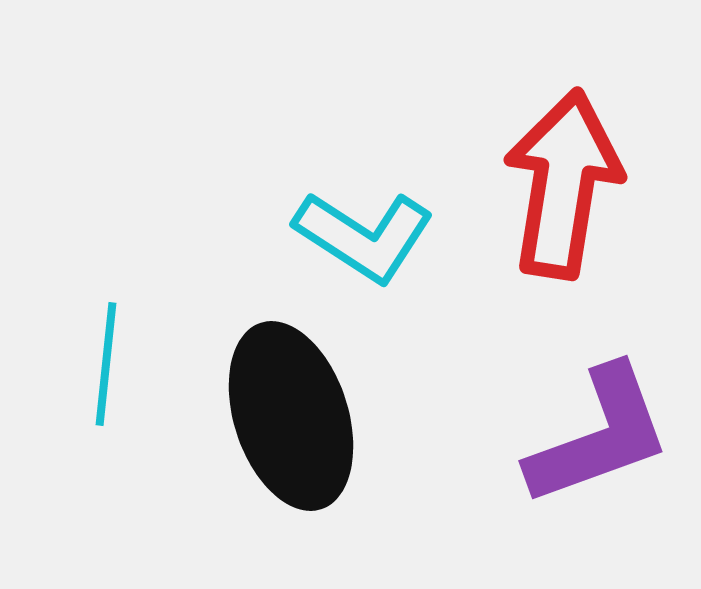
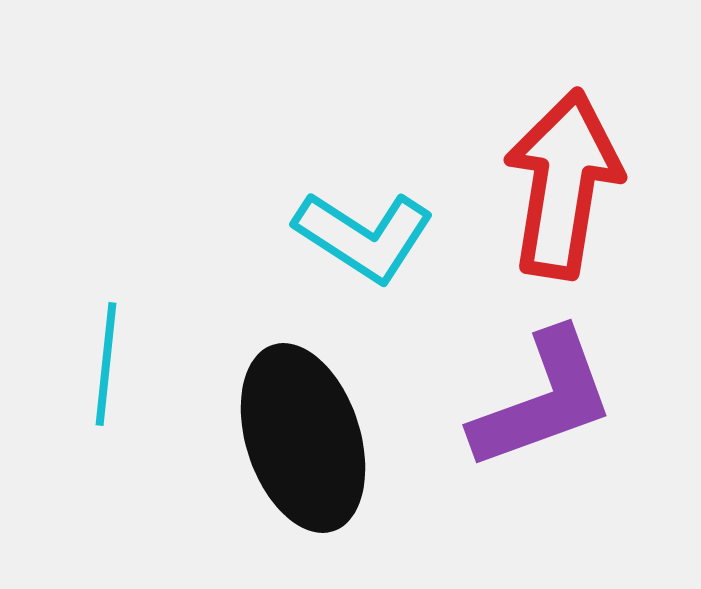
black ellipse: moved 12 px right, 22 px down
purple L-shape: moved 56 px left, 36 px up
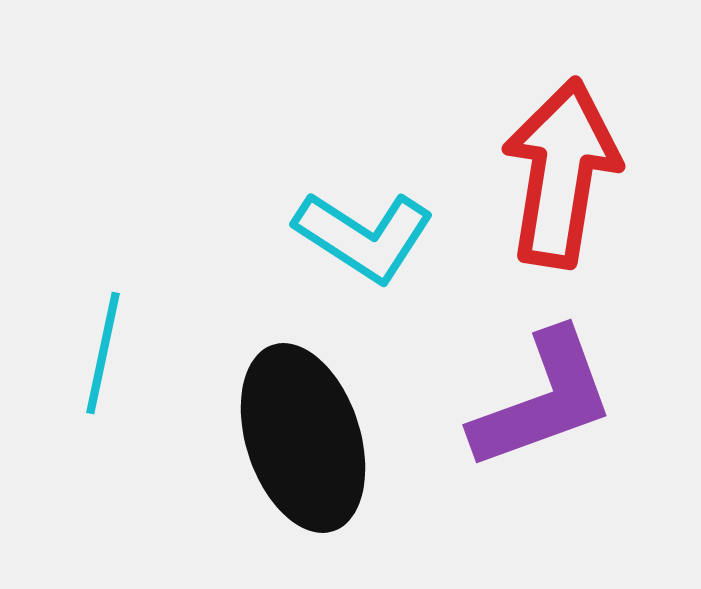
red arrow: moved 2 px left, 11 px up
cyan line: moved 3 px left, 11 px up; rotated 6 degrees clockwise
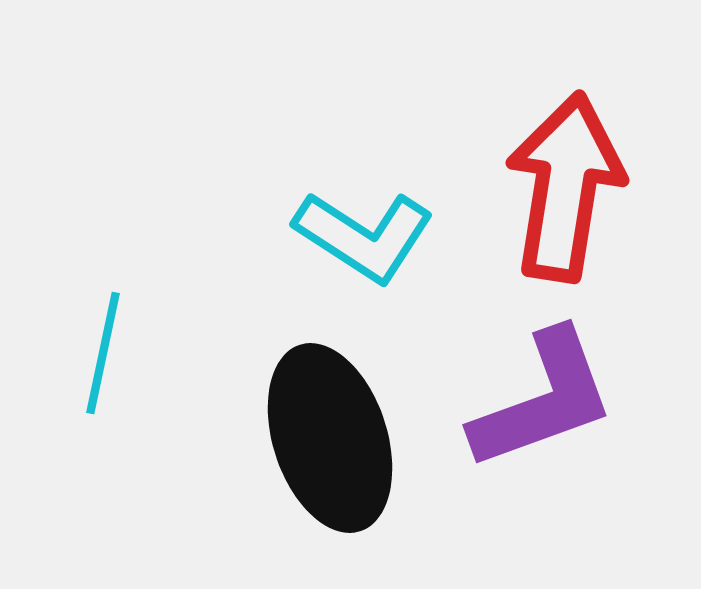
red arrow: moved 4 px right, 14 px down
black ellipse: moved 27 px right
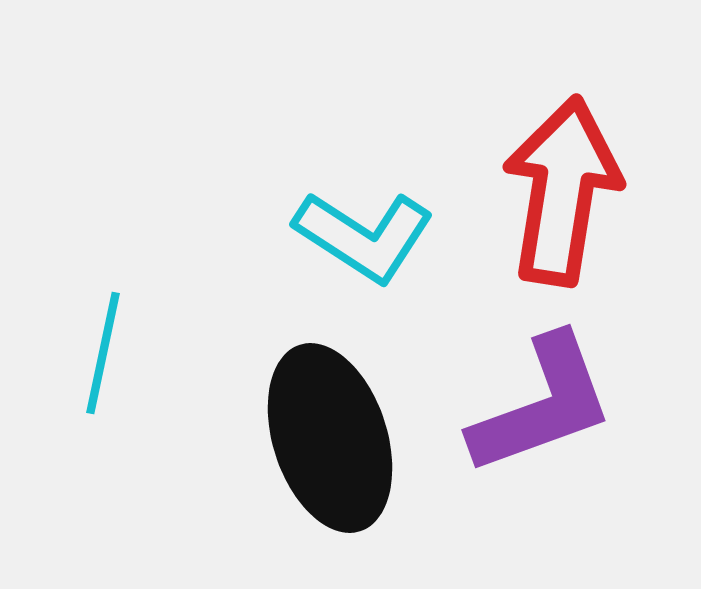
red arrow: moved 3 px left, 4 px down
purple L-shape: moved 1 px left, 5 px down
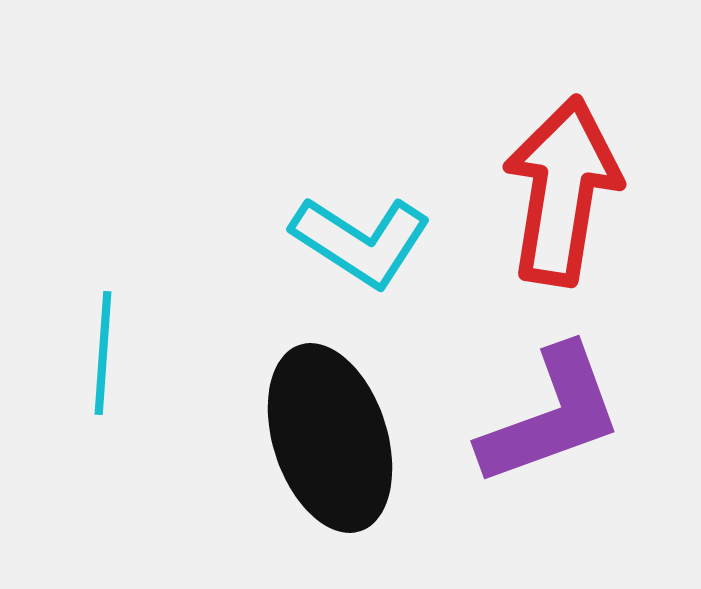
cyan L-shape: moved 3 px left, 5 px down
cyan line: rotated 8 degrees counterclockwise
purple L-shape: moved 9 px right, 11 px down
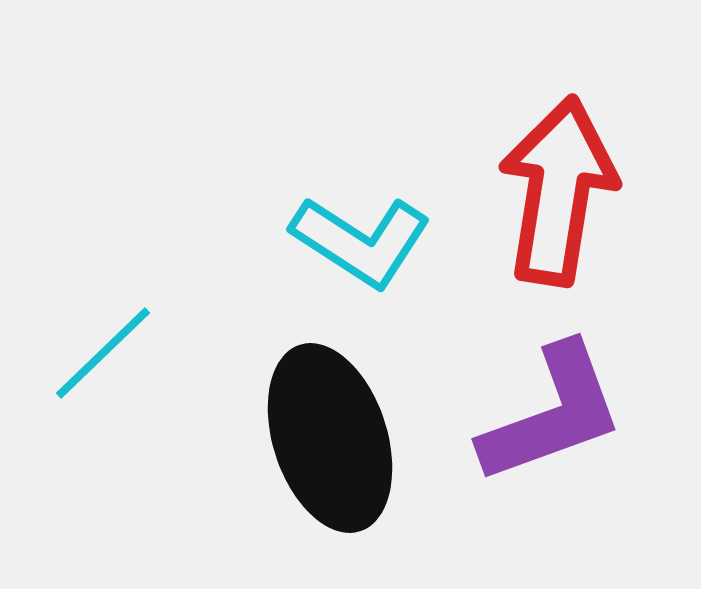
red arrow: moved 4 px left
cyan line: rotated 42 degrees clockwise
purple L-shape: moved 1 px right, 2 px up
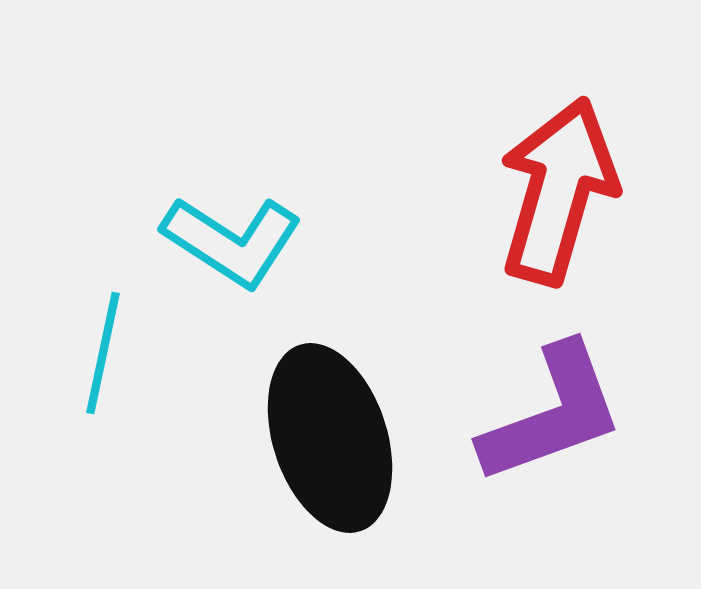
red arrow: rotated 7 degrees clockwise
cyan L-shape: moved 129 px left
cyan line: rotated 34 degrees counterclockwise
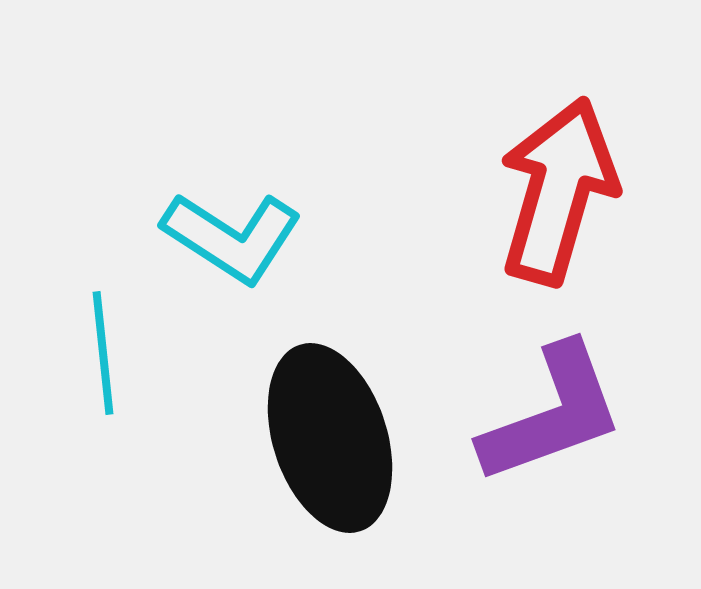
cyan L-shape: moved 4 px up
cyan line: rotated 18 degrees counterclockwise
